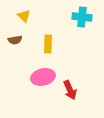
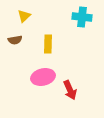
yellow triangle: rotated 32 degrees clockwise
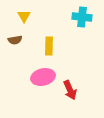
yellow triangle: rotated 16 degrees counterclockwise
yellow rectangle: moved 1 px right, 2 px down
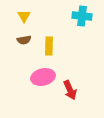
cyan cross: moved 1 px up
brown semicircle: moved 9 px right
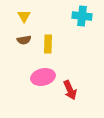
yellow rectangle: moved 1 px left, 2 px up
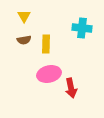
cyan cross: moved 12 px down
yellow rectangle: moved 2 px left
pink ellipse: moved 6 px right, 3 px up
red arrow: moved 1 px right, 2 px up; rotated 12 degrees clockwise
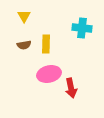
brown semicircle: moved 5 px down
